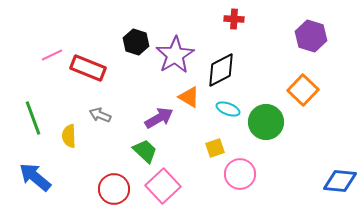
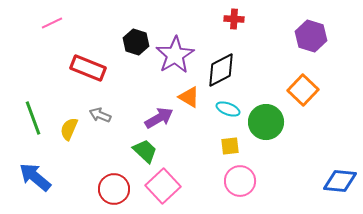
pink line: moved 32 px up
yellow semicircle: moved 7 px up; rotated 25 degrees clockwise
yellow square: moved 15 px right, 2 px up; rotated 12 degrees clockwise
pink circle: moved 7 px down
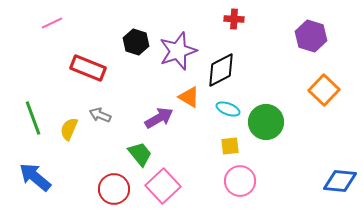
purple star: moved 3 px right, 4 px up; rotated 12 degrees clockwise
orange square: moved 21 px right
green trapezoid: moved 5 px left, 3 px down; rotated 8 degrees clockwise
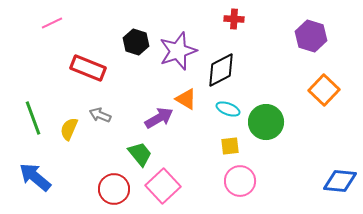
orange triangle: moved 3 px left, 2 px down
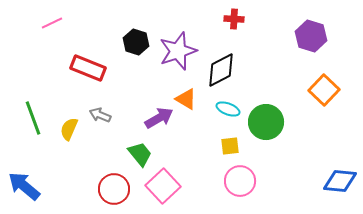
blue arrow: moved 11 px left, 9 px down
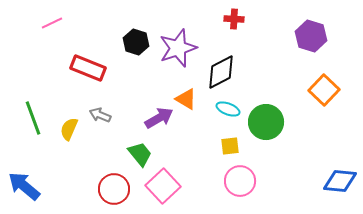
purple star: moved 3 px up
black diamond: moved 2 px down
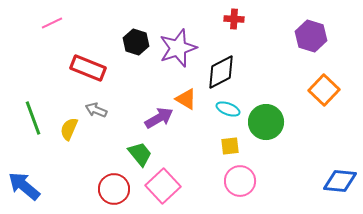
gray arrow: moved 4 px left, 5 px up
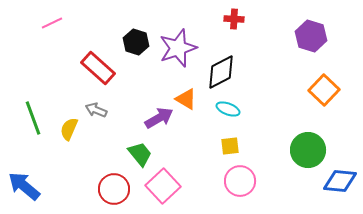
red rectangle: moved 10 px right; rotated 20 degrees clockwise
green circle: moved 42 px right, 28 px down
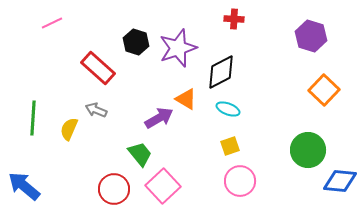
green line: rotated 24 degrees clockwise
yellow square: rotated 12 degrees counterclockwise
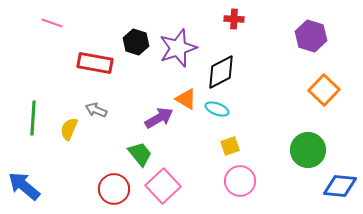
pink line: rotated 45 degrees clockwise
red rectangle: moved 3 px left, 5 px up; rotated 32 degrees counterclockwise
cyan ellipse: moved 11 px left
blue diamond: moved 5 px down
